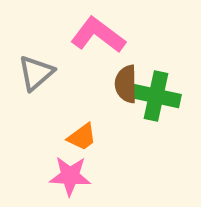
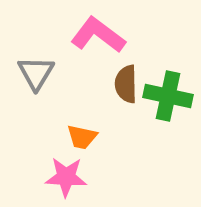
gray triangle: rotated 18 degrees counterclockwise
green cross: moved 12 px right
orange trapezoid: rotated 48 degrees clockwise
pink star: moved 4 px left, 1 px down
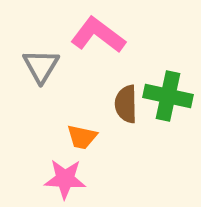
gray triangle: moved 5 px right, 7 px up
brown semicircle: moved 20 px down
pink star: moved 1 px left, 2 px down
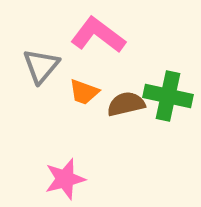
gray triangle: rotated 9 degrees clockwise
brown semicircle: rotated 78 degrees clockwise
orange trapezoid: moved 2 px right, 45 px up; rotated 8 degrees clockwise
pink star: rotated 18 degrees counterclockwise
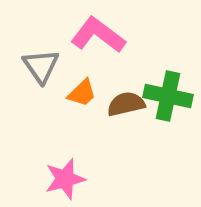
gray triangle: rotated 15 degrees counterclockwise
orange trapezoid: moved 2 px left, 1 px down; rotated 64 degrees counterclockwise
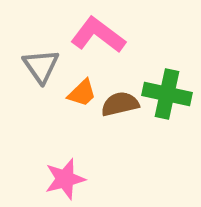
green cross: moved 1 px left, 2 px up
brown semicircle: moved 6 px left
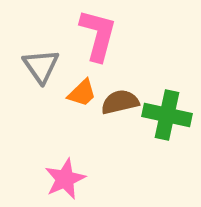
pink L-shape: rotated 68 degrees clockwise
green cross: moved 21 px down
brown semicircle: moved 2 px up
pink star: rotated 9 degrees counterclockwise
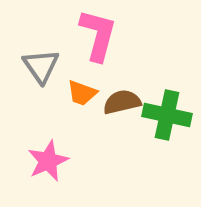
orange trapezoid: rotated 64 degrees clockwise
brown semicircle: moved 2 px right
pink star: moved 17 px left, 18 px up
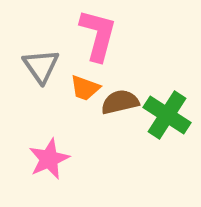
orange trapezoid: moved 3 px right, 5 px up
brown semicircle: moved 2 px left
green cross: rotated 21 degrees clockwise
pink star: moved 1 px right, 2 px up
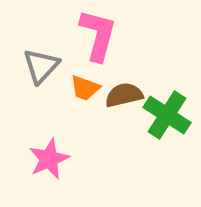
gray triangle: rotated 18 degrees clockwise
brown semicircle: moved 4 px right, 7 px up
